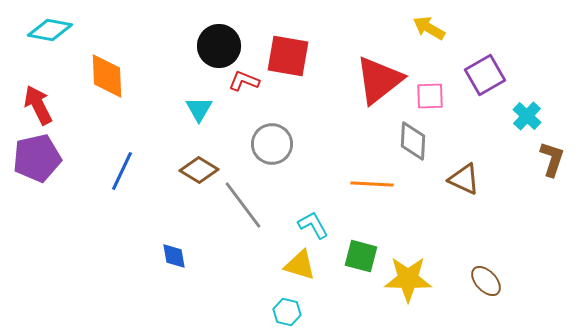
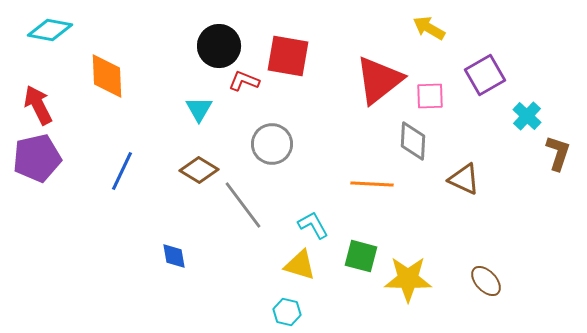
brown L-shape: moved 6 px right, 6 px up
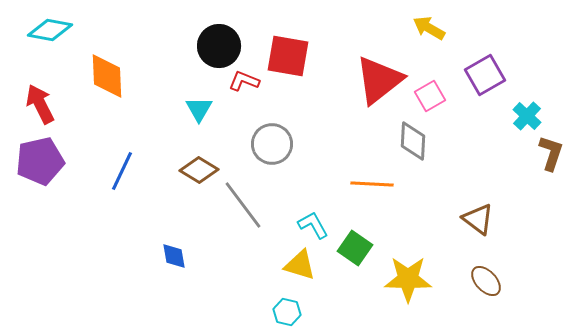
pink square: rotated 28 degrees counterclockwise
red arrow: moved 2 px right, 1 px up
brown L-shape: moved 7 px left
purple pentagon: moved 3 px right, 3 px down
brown triangle: moved 14 px right, 40 px down; rotated 12 degrees clockwise
green square: moved 6 px left, 8 px up; rotated 20 degrees clockwise
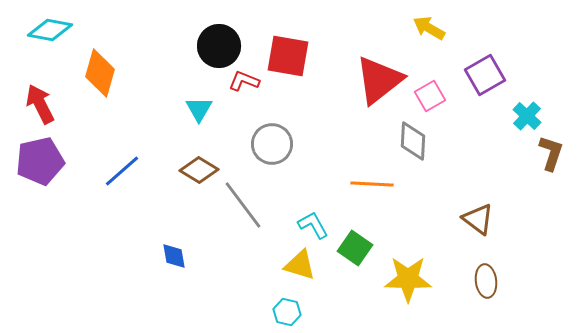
orange diamond: moved 7 px left, 3 px up; rotated 18 degrees clockwise
blue line: rotated 24 degrees clockwise
brown ellipse: rotated 36 degrees clockwise
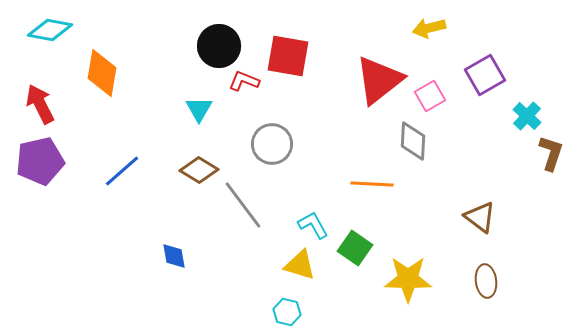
yellow arrow: rotated 44 degrees counterclockwise
orange diamond: moved 2 px right; rotated 6 degrees counterclockwise
brown triangle: moved 2 px right, 2 px up
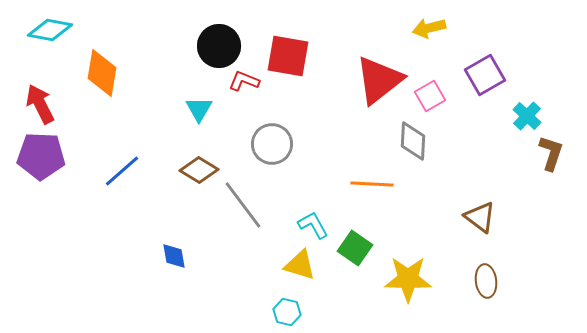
purple pentagon: moved 1 px right, 5 px up; rotated 15 degrees clockwise
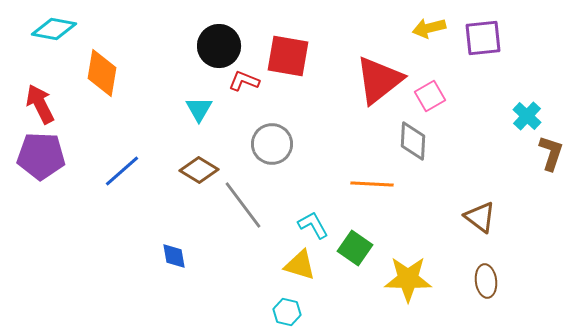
cyan diamond: moved 4 px right, 1 px up
purple square: moved 2 px left, 37 px up; rotated 24 degrees clockwise
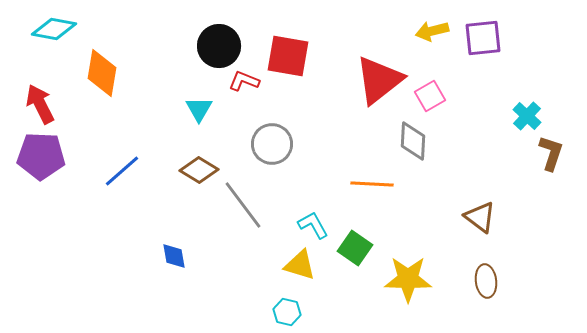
yellow arrow: moved 3 px right, 3 px down
